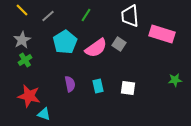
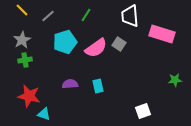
cyan pentagon: rotated 15 degrees clockwise
green cross: rotated 24 degrees clockwise
purple semicircle: rotated 84 degrees counterclockwise
white square: moved 15 px right, 23 px down; rotated 28 degrees counterclockwise
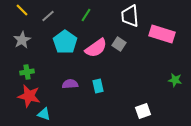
cyan pentagon: rotated 20 degrees counterclockwise
green cross: moved 2 px right, 12 px down
green star: rotated 16 degrees clockwise
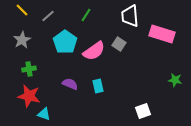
pink semicircle: moved 2 px left, 3 px down
green cross: moved 2 px right, 3 px up
purple semicircle: rotated 28 degrees clockwise
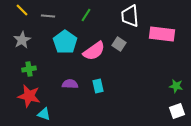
gray line: rotated 48 degrees clockwise
pink rectangle: rotated 10 degrees counterclockwise
green star: moved 1 px right, 6 px down
purple semicircle: rotated 21 degrees counterclockwise
white square: moved 34 px right
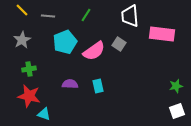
cyan pentagon: rotated 15 degrees clockwise
green star: rotated 24 degrees counterclockwise
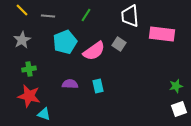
white square: moved 2 px right, 2 px up
